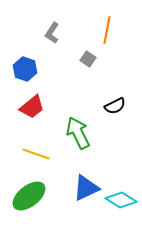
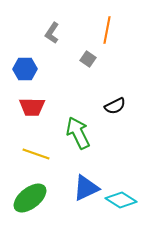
blue hexagon: rotated 20 degrees counterclockwise
red trapezoid: rotated 40 degrees clockwise
green ellipse: moved 1 px right, 2 px down
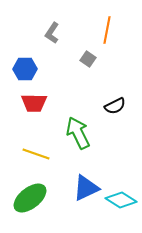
red trapezoid: moved 2 px right, 4 px up
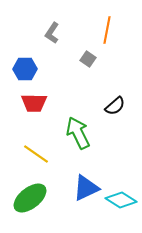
black semicircle: rotated 15 degrees counterclockwise
yellow line: rotated 16 degrees clockwise
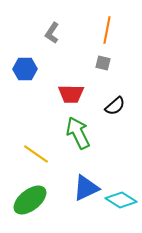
gray square: moved 15 px right, 4 px down; rotated 21 degrees counterclockwise
red trapezoid: moved 37 px right, 9 px up
green ellipse: moved 2 px down
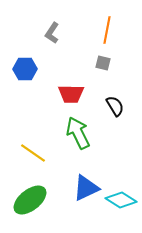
black semicircle: rotated 80 degrees counterclockwise
yellow line: moved 3 px left, 1 px up
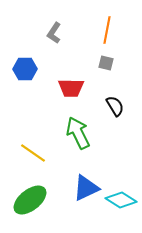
gray L-shape: moved 2 px right
gray square: moved 3 px right
red trapezoid: moved 6 px up
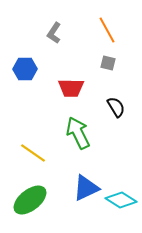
orange line: rotated 40 degrees counterclockwise
gray square: moved 2 px right
black semicircle: moved 1 px right, 1 px down
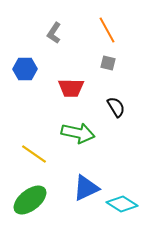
green arrow: rotated 128 degrees clockwise
yellow line: moved 1 px right, 1 px down
cyan diamond: moved 1 px right, 4 px down
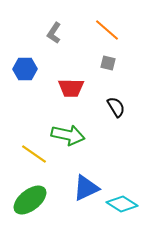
orange line: rotated 20 degrees counterclockwise
green arrow: moved 10 px left, 2 px down
